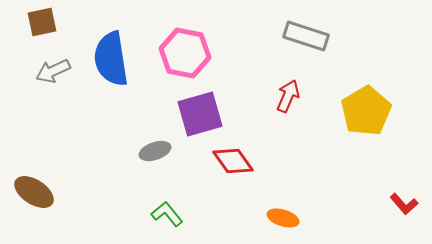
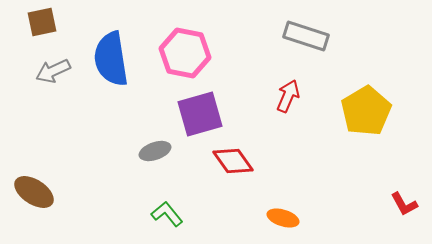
red L-shape: rotated 12 degrees clockwise
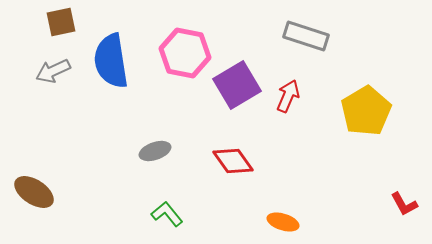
brown square: moved 19 px right
blue semicircle: moved 2 px down
purple square: moved 37 px right, 29 px up; rotated 15 degrees counterclockwise
orange ellipse: moved 4 px down
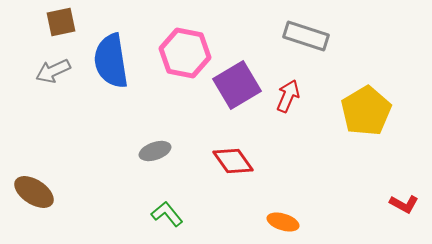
red L-shape: rotated 32 degrees counterclockwise
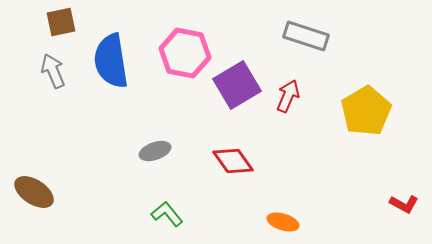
gray arrow: rotated 92 degrees clockwise
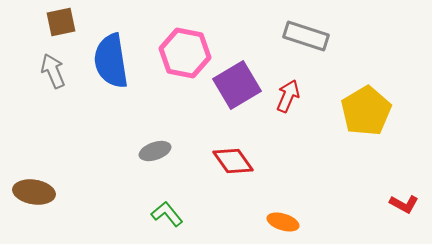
brown ellipse: rotated 24 degrees counterclockwise
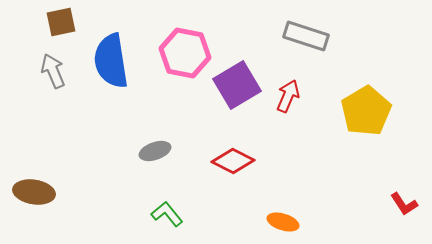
red diamond: rotated 27 degrees counterclockwise
red L-shape: rotated 28 degrees clockwise
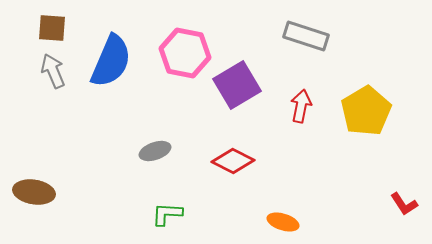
brown square: moved 9 px left, 6 px down; rotated 16 degrees clockwise
blue semicircle: rotated 148 degrees counterclockwise
red arrow: moved 13 px right, 10 px down; rotated 12 degrees counterclockwise
green L-shape: rotated 48 degrees counterclockwise
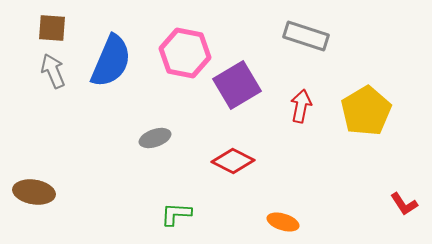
gray ellipse: moved 13 px up
green L-shape: moved 9 px right
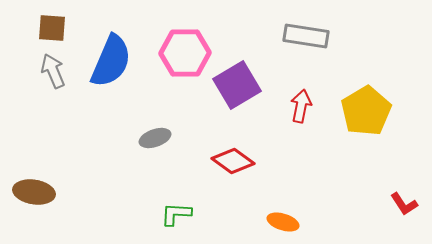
gray rectangle: rotated 9 degrees counterclockwise
pink hexagon: rotated 12 degrees counterclockwise
red diamond: rotated 9 degrees clockwise
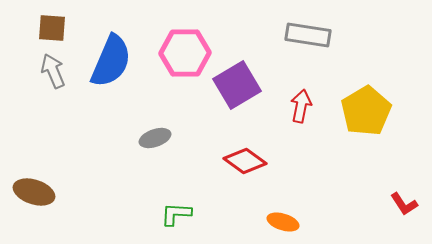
gray rectangle: moved 2 px right, 1 px up
red diamond: moved 12 px right
brown ellipse: rotated 9 degrees clockwise
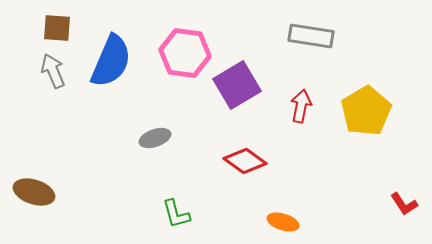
brown square: moved 5 px right
gray rectangle: moved 3 px right, 1 px down
pink hexagon: rotated 9 degrees clockwise
green L-shape: rotated 108 degrees counterclockwise
